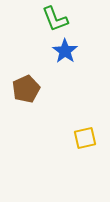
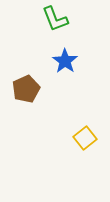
blue star: moved 10 px down
yellow square: rotated 25 degrees counterclockwise
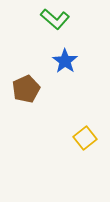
green L-shape: rotated 28 degrees counterclockwise
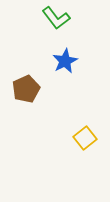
green L-shape: moved 1 px right, 1 px up; rotated 12 degrees clockwise
blue star: rotated 10 degrees clockwise
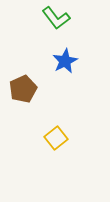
brown pentagon: moved 3 px left
yellow square: moved 29 px left
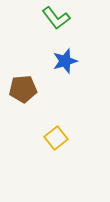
blue star: rotated 10 degrees clockwise
brown pentagon: rotated 20 degrees clockwise
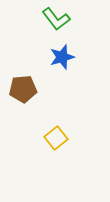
green L-shape: moved 1 px down
blue star: moved 3 px left, 4 px up
